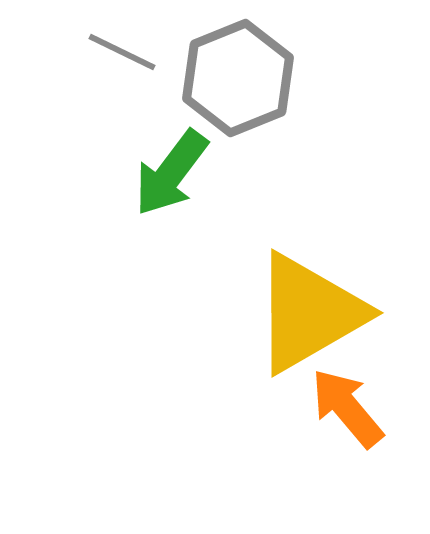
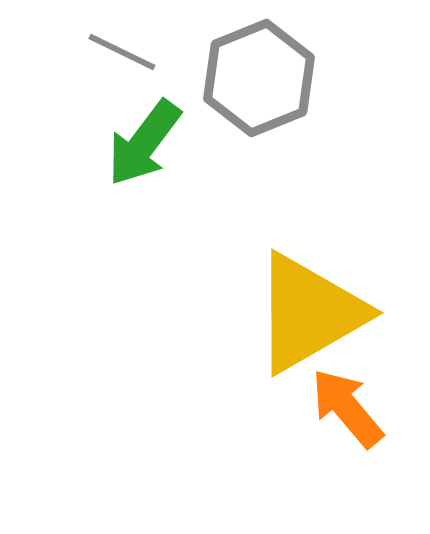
gray hexagon: moved 21 px right
green arrow: moved 27 px left, 30 px up
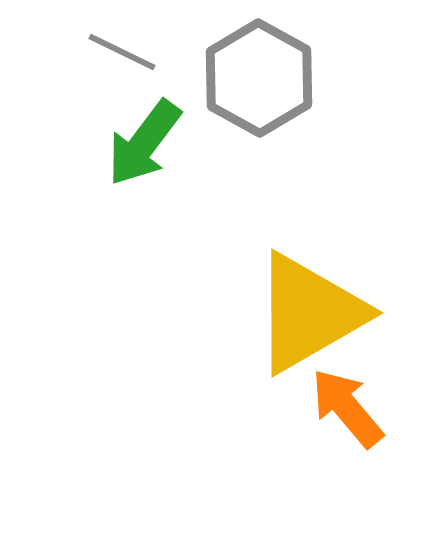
gray hexagon: rotated 9 degrees counterclockwise
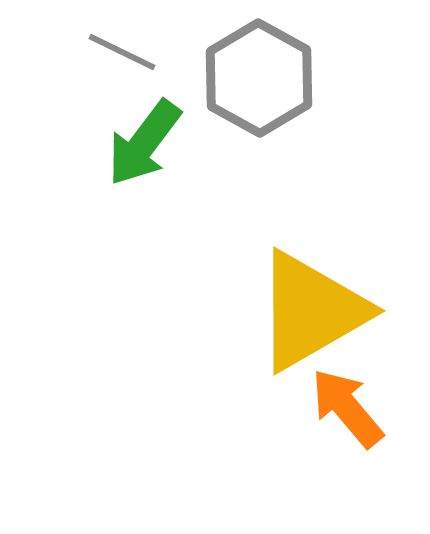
yellow triangle: moved 2 px right, 2 px up
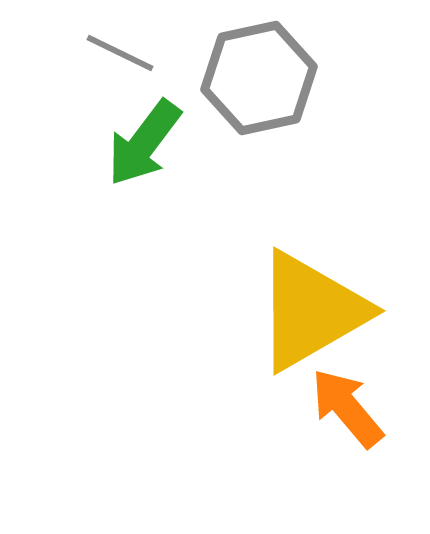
gray line: moved 2 px left, 1 px down
gray hexagon: rotated 19 degrees clockwise
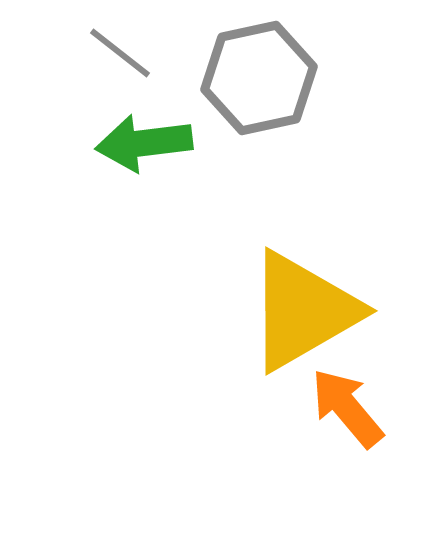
gray line: rotated 12 degrees clockwise
green arrow: rotated 46 degrees clockwise
yellow triangle: moved 8 px left
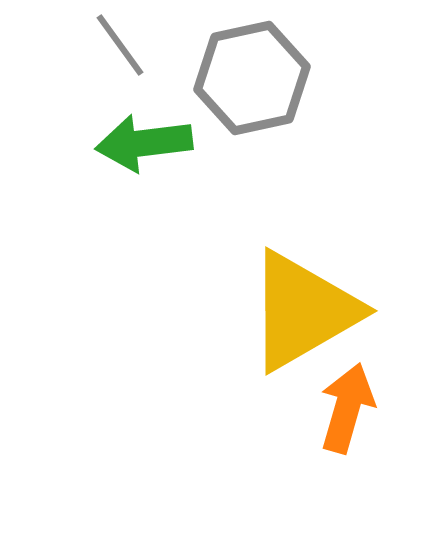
gray line: moved 8 px up; rotated 16 degrees clockwise
gray hexagon: moved 7 px left
orange arrow: rotated 56 degrees clockwise
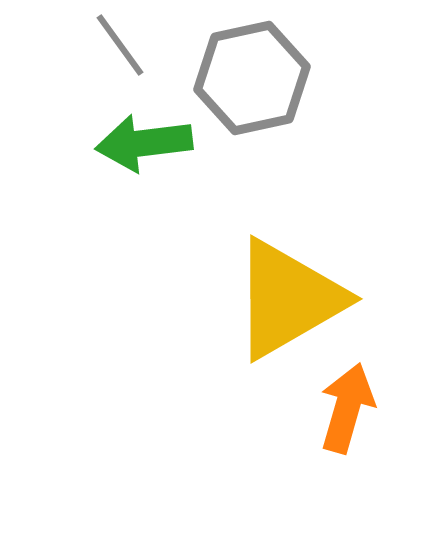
yellow triangle: moved 15 px left, 12 px up
